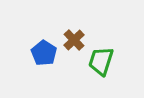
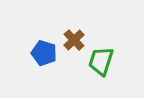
blue pentagon: rotated 15 degrees counterclockwise
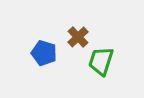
brown cross: moved 4 px right, 3 px up
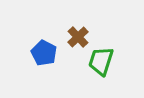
blue pentagon: rotated 10 degrees clockwise
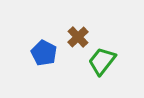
green trapezoid: moved 1 px right; rotated 20 degrees clockwise
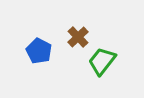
blue pentagon: moved 5 px left, 2 px up
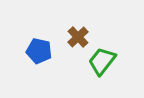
blue pentagon: rotated 15 degrees counterclockwise
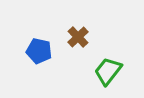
green trapezoid: moved 6 px right, 10 px down
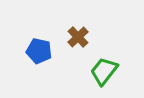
green trapezoid: moved 4 px left
